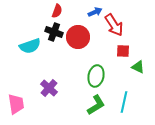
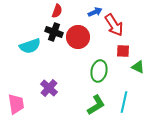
green ellipse: moved 3 px right, 5 px up
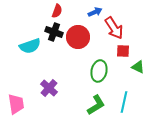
red arrow: moved 3 px down
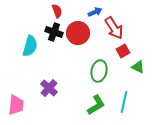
red semicircle: rotated 40 degrees counterclockwise
red circle: moved 4 px up
cyan semicircle: rotated 55 degrees counterclockwise
red square: rotated 32 degrees counterclockwise
pink trapezoid: moved 1 px down; rotated 15 degrees clockwise
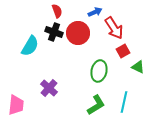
cyan semicircle: rotated 15 degrees clockwise
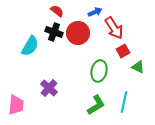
red semicircle: rotated 32 degrees counterclockwise
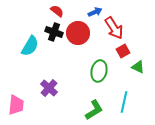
green L-shape: moved 2 px left, 5 px down
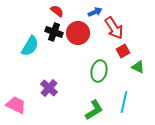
pink trapezoid: rotated 70 degrees counterclockwise
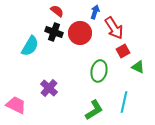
blue arrow: rotated 48 degrees counterclockwise
red circle: moved 2 px right
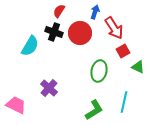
red semicircle: moved 2 px right; rotated 96 degrees counterclockwise
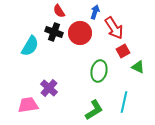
red semicircle: rotated 64 degrees counterclockwise
pink trapezoid: moved 12 px right; rotated 35 degrees counterclockwise
